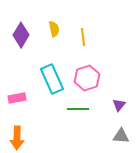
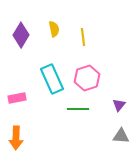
orange arrow: moved 1 px left
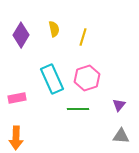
yellow line: rotated 24 degrees clockwise
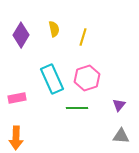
green line: moved 1 px left, 1 px up
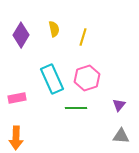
green line: moved 1 px left
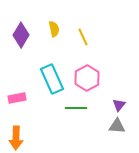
yellow line: rotated 42 degrees counterclockwise
pink hexagon: rotated 10 degrees counterclockwise
gray triangle: moved 4 px left, 10 px up
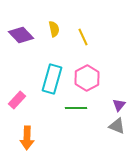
purple diamond: rotated 75 degrees counterclockwise
cyan rectangle: rotated 40 degrees clockwise
pink rectangle: moved 2 px down; rotated 36 degrees counterclockwise
gray triangle: rotated 18 degrees clockwise
orange arrow: moved 11 px right
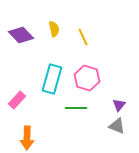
pink hexagon: rotated 15 degrees counterclockwise
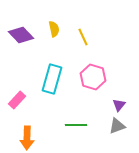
pink hexagon: moved 6 px right, 1 px up
green line: moved 17 px down
gray triangle: rotated 42 degrees counterclockwise
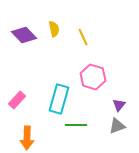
purple diamond: moved 3 px right
cyan rectangle: moved 7 px right, 20 px down
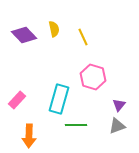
orange arrow: moved 2 px right, 2 px up
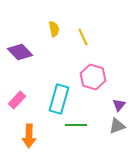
purple diamond: moved 4 px left, 17 px down
